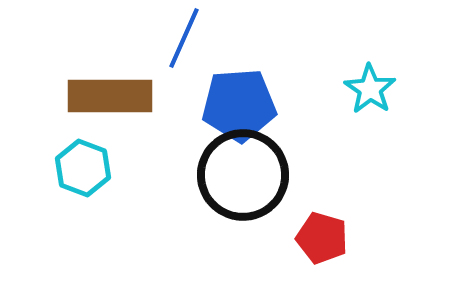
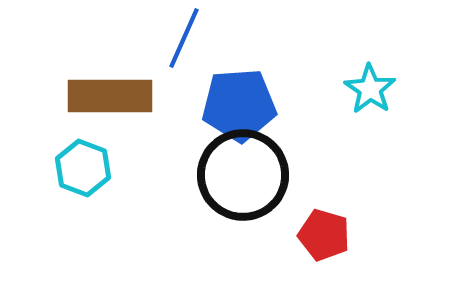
red pentagon: moved 2 px right, 3 px up
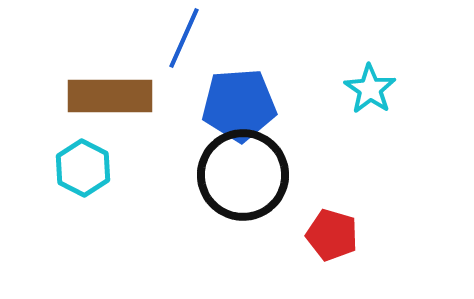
cyan hexagon: rotated 6 degrees clockwise
red pentagon: moved 8 px right
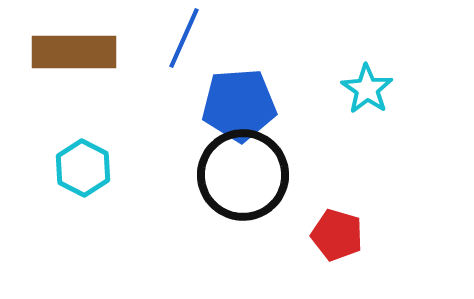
cyan star: moved 3 px left
brown rectangle: moved 36 px left, 44 px up
red pentagon: moved 5 px right
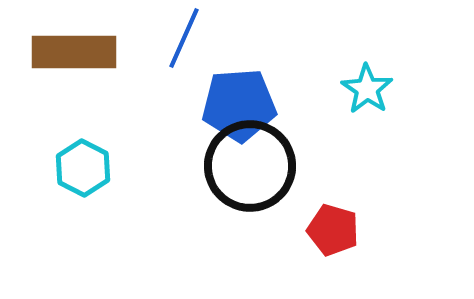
black circle: moved 7 px right, 9 px up
red pentagon: moved 4 px left, 5 px up
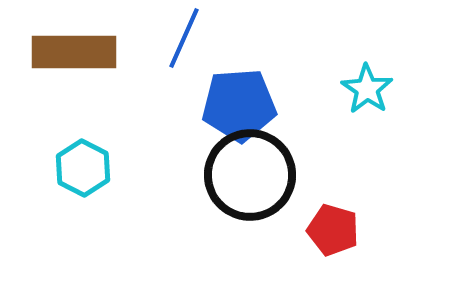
black circle: moved 9 px down
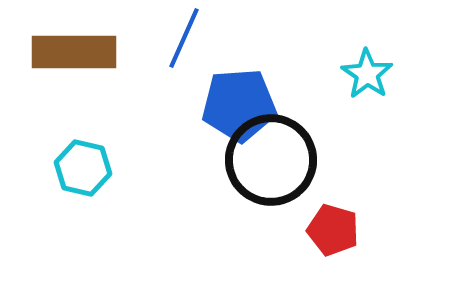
cyan star: moved 15 px up
cyan hexagon: rotated 14 degrees counterclockwise
black circle: moved 21 px right, 15 px up
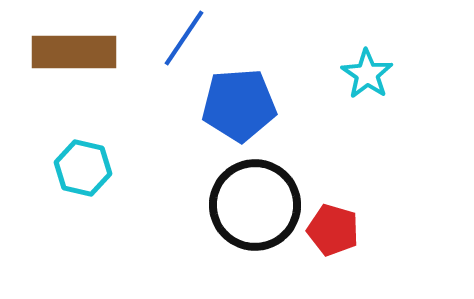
blue line: rotated 10 degrees clockwise
black circle: moved 16 px left, 45 px down
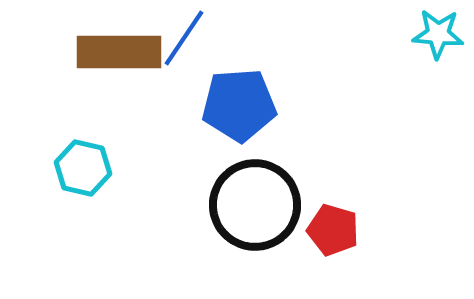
brown rectangle: moved 45 px right
cyan star: moved 71 px right, 40 px up; rotated 30 degrees counterclockwise
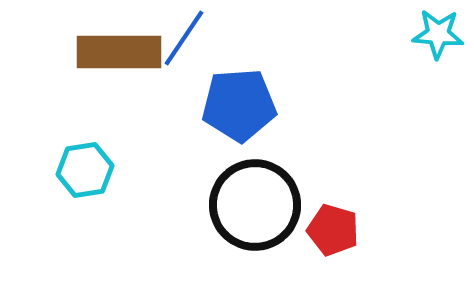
cyan hexagon: moved 2 px right, 2 px down; rotated 22 degrees counterclockwise
